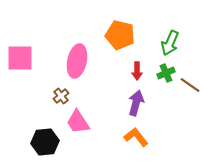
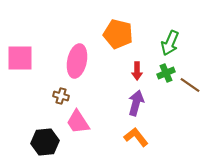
orange pentagon: moved 2 px left, 1 px up
brown cross: rotated 35 degrees counterclockwise
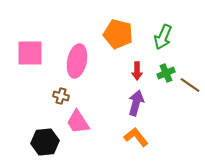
green arrow: moved 7 px left, 6 px up
pink square: moved 10 px right, 5 px up
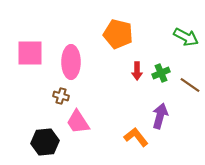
green arrow: moved 23 px right; rotated 85 degrees counterclockwise
pink ellipse: moved 6 px left, 1 px down; rotated 12 degrees counterclockwise
green cross: moved 5 px left
purple arrow: moved 24 px right, 13 px down
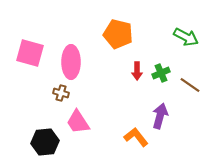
pink square: rotated 16 degrees clockwise
brown cross: moved 3 px up
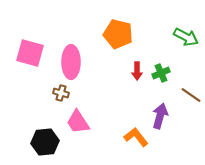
brown line: moved 1 px right, 10 px down
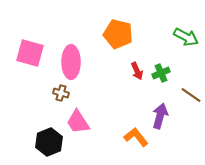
red arrow: rotated 24 degrees counterclockwise
black hexagon: moved 4 px right; rotated 16 degrees counterclockwise
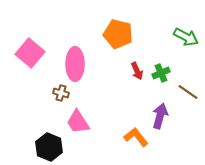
pink square: rotated 24 degrees clockwise
pink ellipse: moved 4 px right, 2 px down
brown line: moved 3 px left, 3 px up
black hexagon: moved 5 px down; rotated 16 degrees counterclockwise
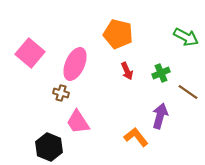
pink ellipse: rotated 24 degrees clockwise
red arrow: moved 10 px left
